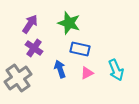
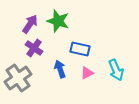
green star: moved 11 px left, 2 px up
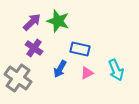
purple arrow: moved 2 px right, 2 px up; rotated 12 degrees clockwise
blue arrow: rotated 132 degrees counterclockwise
gray cross: rotated 20 degrees counterclockwise
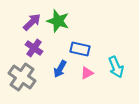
cyan arrow: moved 3 px up
gray cross: moved 4 px right, 1 px up
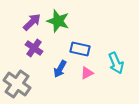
cyan arrow: moved 4 px up
gray cross: moved 5 px left, 7 px down
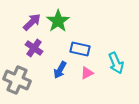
green star: rotated 20 degrees clockwise
blue arrow: moved 1 px down
gray cross: moved 4 px up; rotated 12 degrees counterclockwise
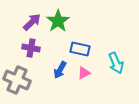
purple cross: moved 3 px left; rotated 24 degrees counterclockwise
pink triangle: moved 3 px left
